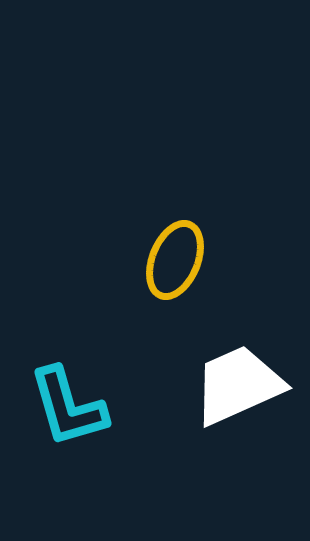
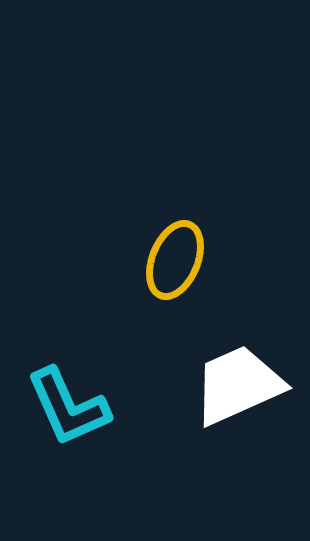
cyan L-shape: rotated 8 degrees counterclockwise
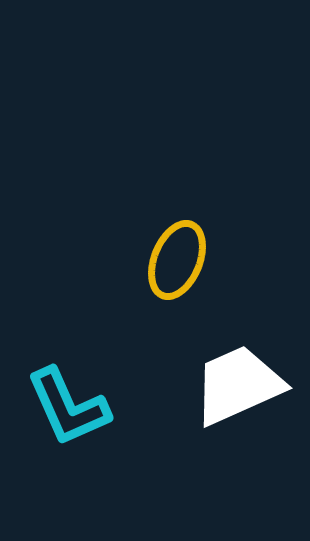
yellow ellipse: moved 2 px right
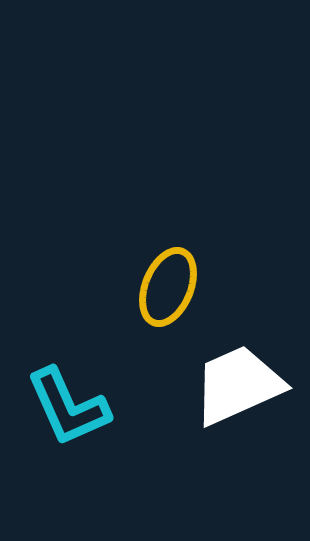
yellow ellipse: moved 9 px left, 27 px down
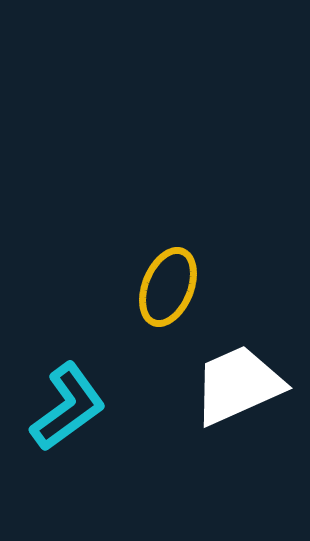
cyan L-shape: rotated 102 degrees counterclockwise
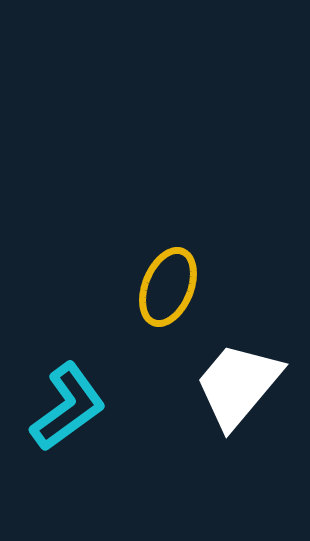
white trapezoid: rotated 26 degrees counterclockwise
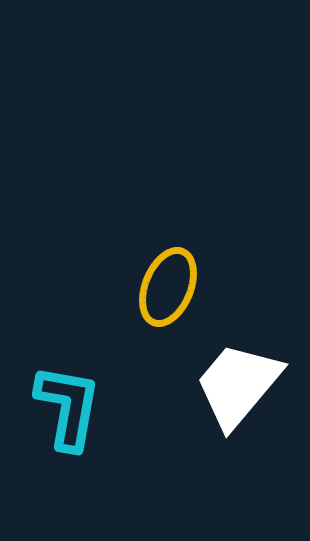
cyan L-shape: rotated 44 degrees counterclockwise
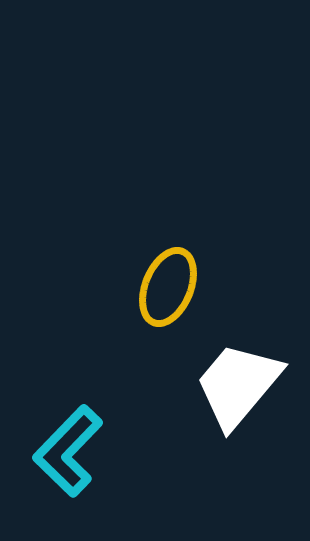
cyan L-shape: moved 44 px down; rotated 146 degrees counterclockwise
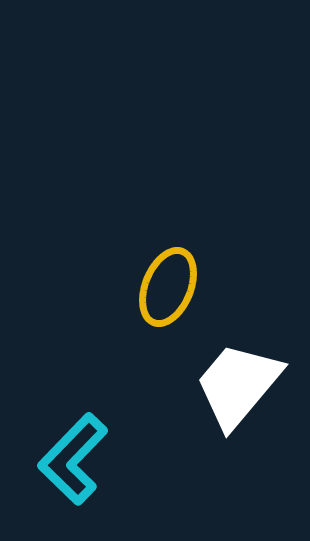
cyan L-shape: moved 5 px right, 8 px down
